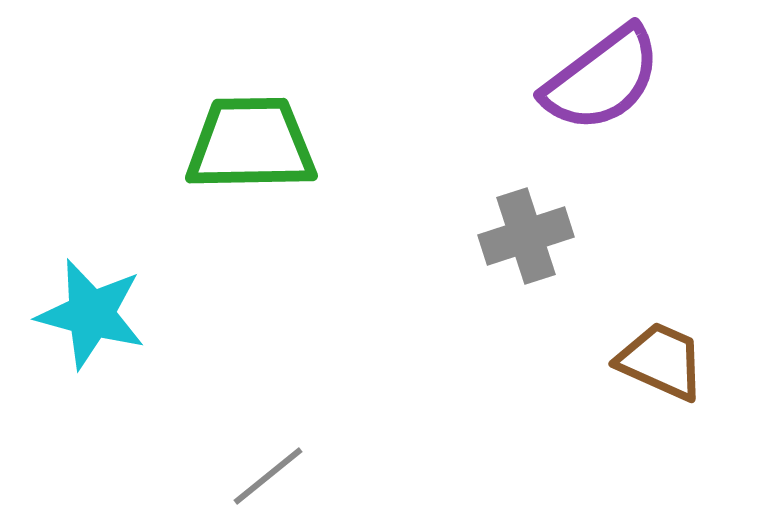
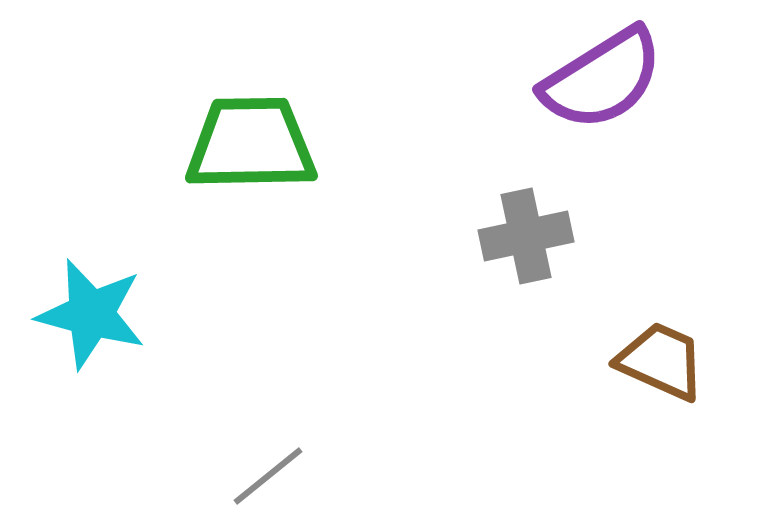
purple semicircle: rotated 5 degrees clockwise
gray cross: rotated 6 degrees clockwise
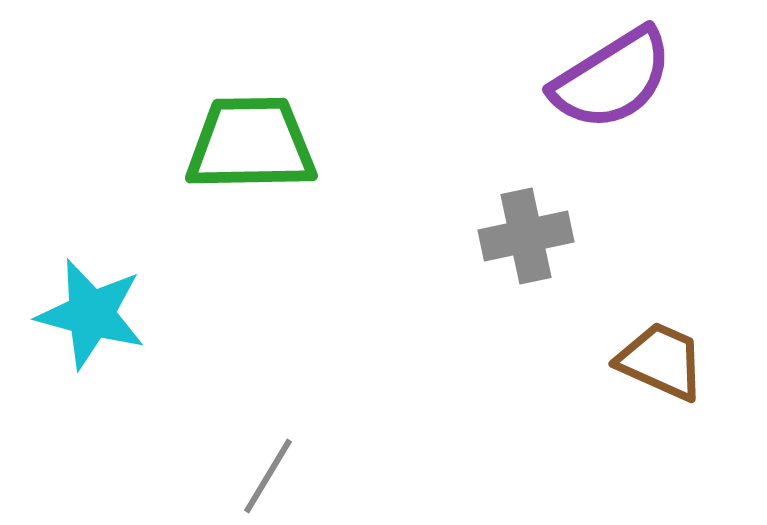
purple semicircle: moved 10 px right
gray line: rotated 20 degrees counterclockwise
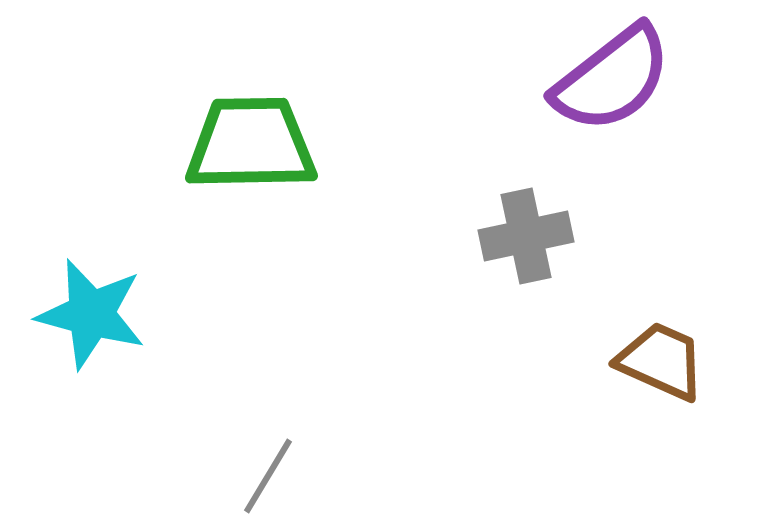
purple semicircle: rotated 6 degrees counterclockwise
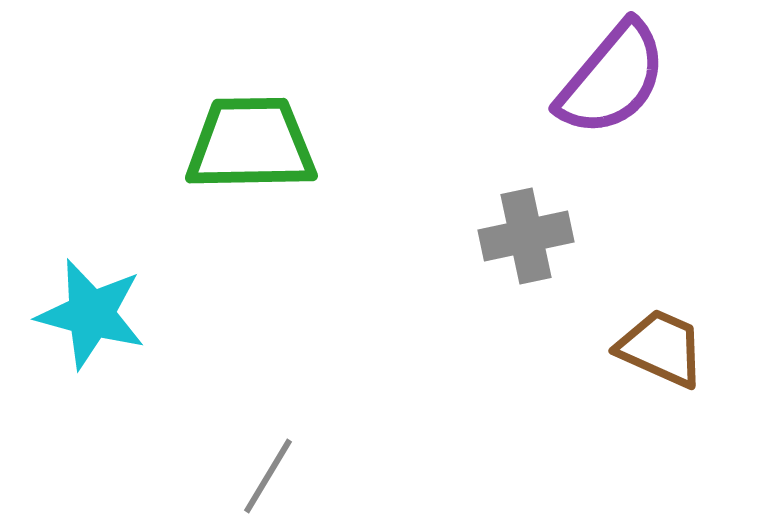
purple semicircle: rotated 12 degrees counterclockwise
brown trapezoid: moved 13 px up
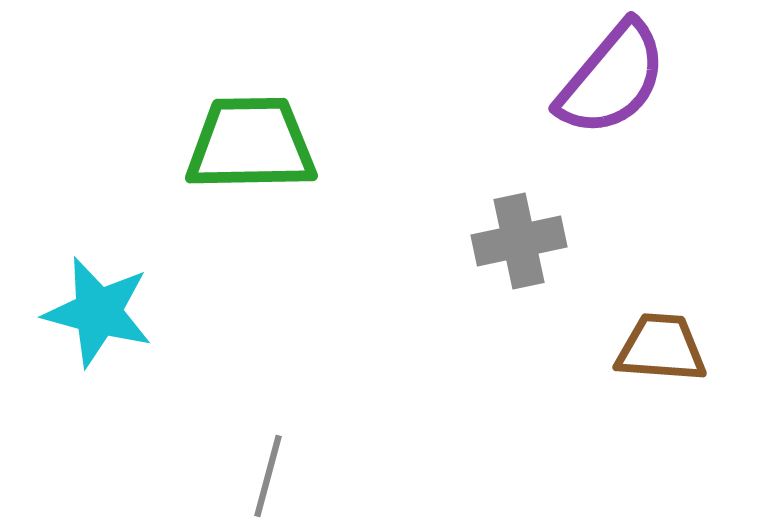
gray cross: moved 7 px left, 5 px down
cyan star: moved 7 px right, 2 px up
brown trapezoid: rotated 20 degrees counterclockwise
gray line: rotated 16 degrees counterclockwise
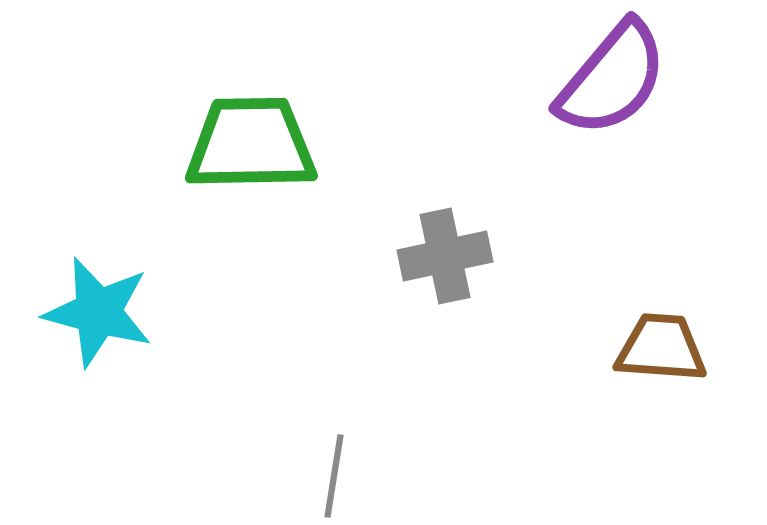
gray cross: moved 74 px left, 15 px down
gray line: moved 66 px right; rotated 6 degrees counterclockwise
